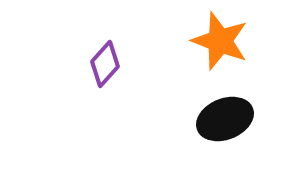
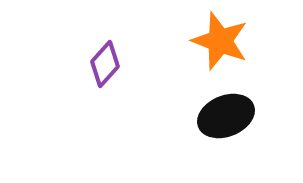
black ellipse: moved 1 px right, 3 px up
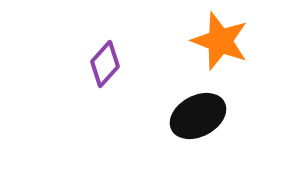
black ellipse: moved 28 px left; rotated 6 degrees counterclockwise
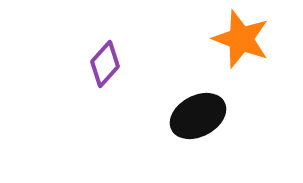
orange star: moved 21 px right, 2 px up
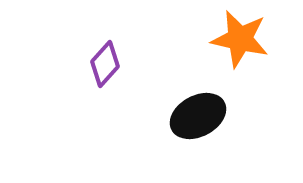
orange star: moved 1 px left; rotated 8 degrees counterclockwise
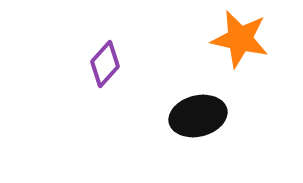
black ellipse: rotated 14 degrees clockwise
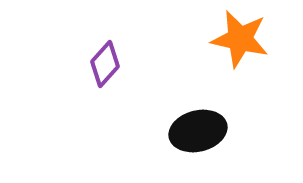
black ellipse: moved 15 px down
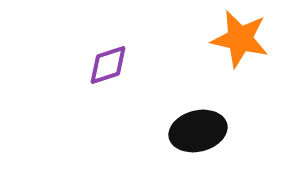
purple diamond: moved 3 px right, 1 px down; rotated 30 degrees clockwise
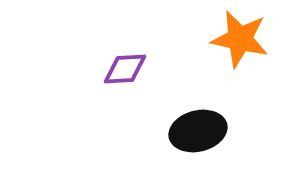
purple diamond: moved 17 px right, 4 px down; rotated 15 degrees clockwise
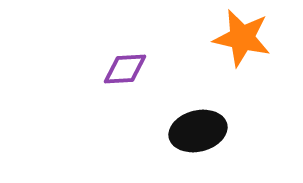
orange star: moved 2 px right, 1 px up
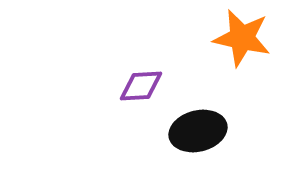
purple diamond: moved 16 px right, 17 px down
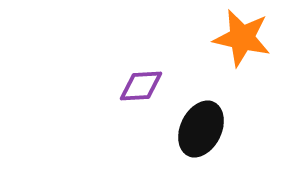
black ellipse: moved 3 px right, 2 px up; rotated 50 degrees counterclockwise
